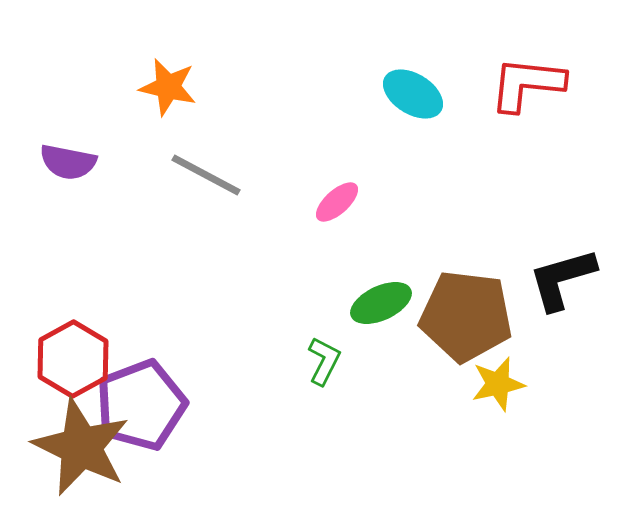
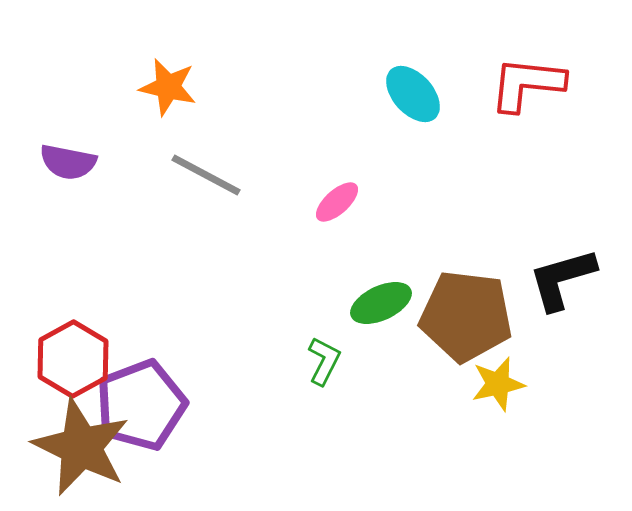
cyan ellipse: rotated 16 degrees clockwise
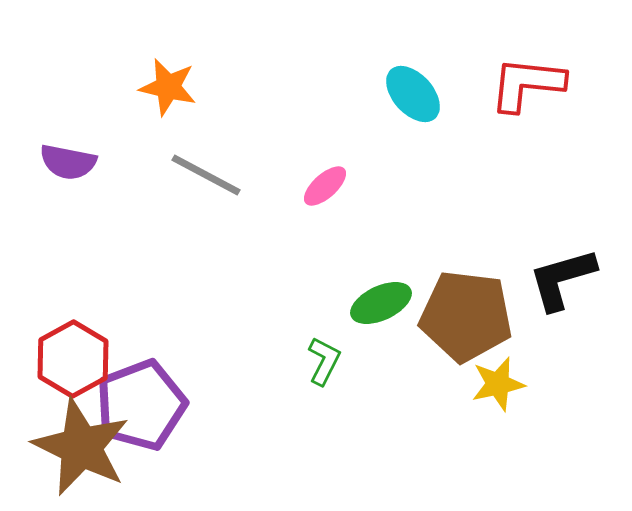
pink ellipse: moved 12 px left, 16 px up
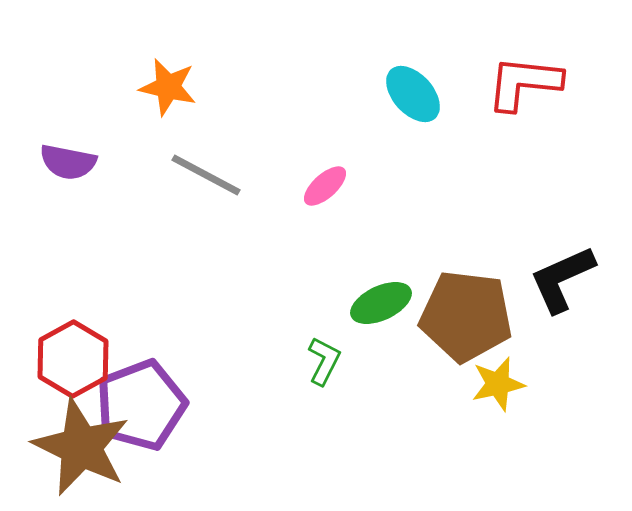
red L-shape: moved 3 px left, 1 px up
black L-shape: rotated 8 degrees counterclockwise
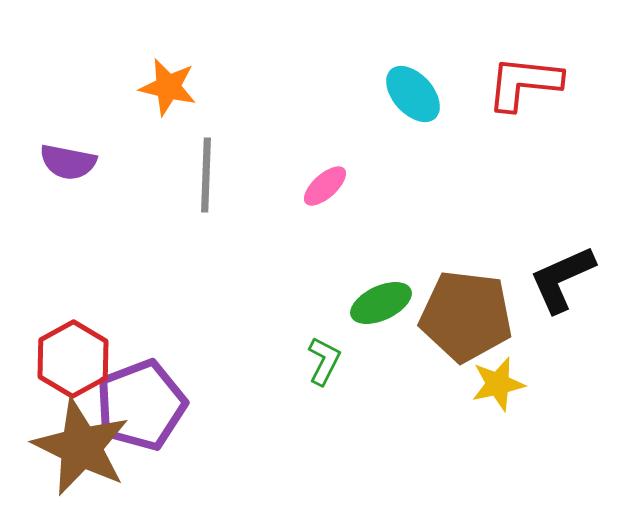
gray line: rotated 64 degrees clockwise
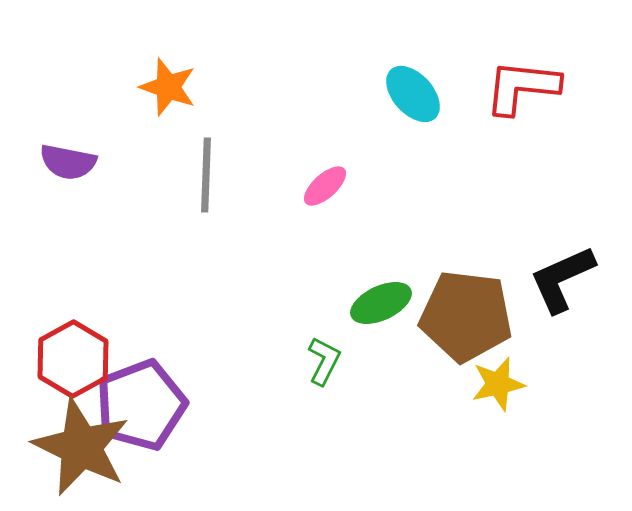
red L-shape: moved 2 px left, 4 px down
orange star: rotated 6 degrees clockwise
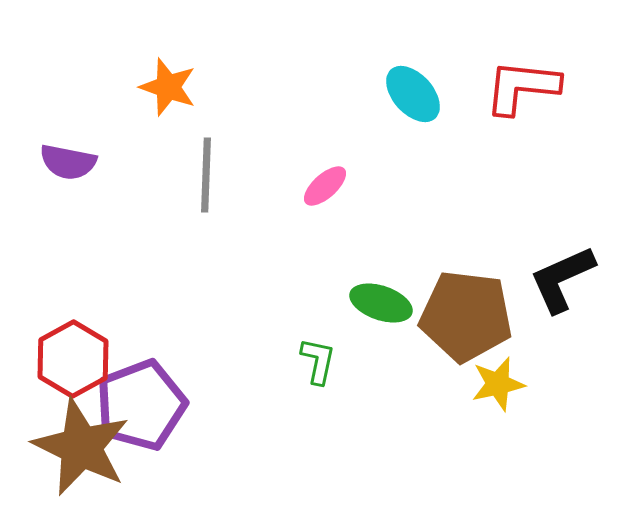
green ellipse: rotated 44 degrees clockwise
green L-shape: moved 6 px left; rotated 15 degrees counterclockwise
